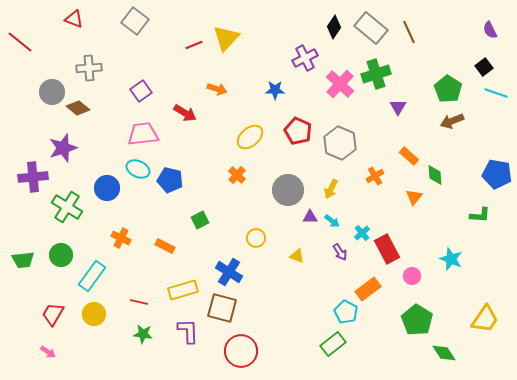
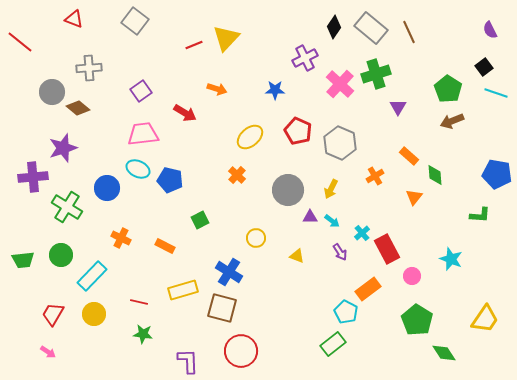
cyan rectangle at (92, 276): rotated 8 degrees clockwise
purple L-shape at (188, 331): moved 30 px down
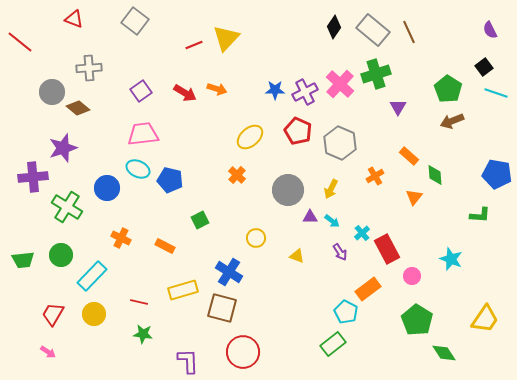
gray rectangle at (371, 28): moved 2 px right, 2 px down
purple cross at (305, 58): moved 34 px down
red arrow at (185, 113): moved 20 px up
red circle at (241, 351): moved 2 px right, 1 px down
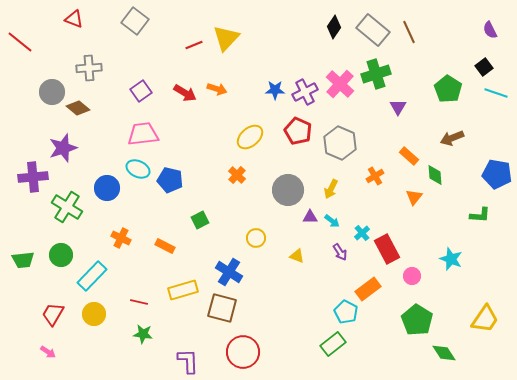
brown arrow at (452, 121): moved 17 px down
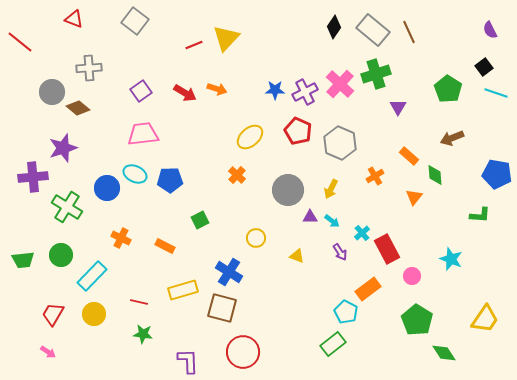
cyan ellipse at (138, 169): moved 3 px left, 5 px down
blue pentagon at (170, 180): rotated 15 degrees counterclockwise
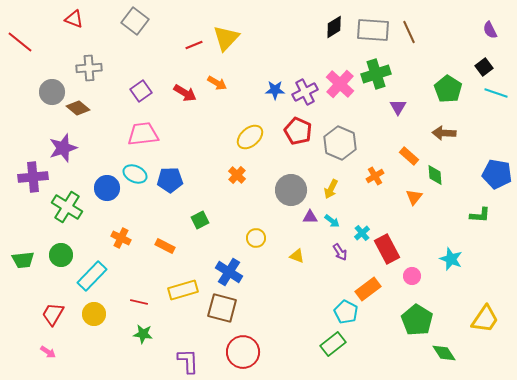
black diamond at (334, 27): rotated 25 degrees clockwise
gray rectangle at (373, 30): rotated 36 degrees counterclockwise
orange arrow at (217, 89): moved 6 px up; rotated 12 degrees clockwise
brown arrow at (452, 138): moved 8 px left, 5 px up; rotated 25 degrees clockwise
gray circle at (288, 190): moved 3 px right
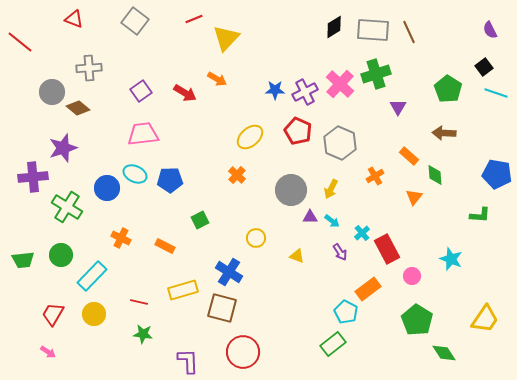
red line at (194, 45): moved 26 px up
orange arrow at (217, 83): moved 4 px up
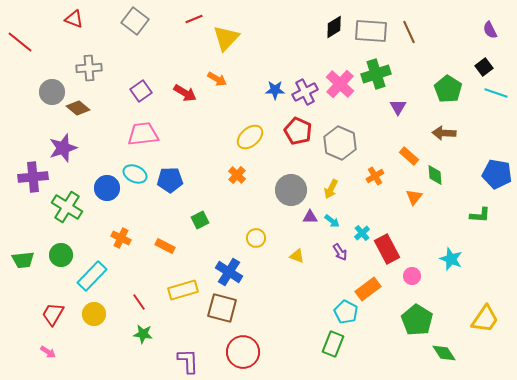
gray rectangle at (373, 30): moved 2 px left, 1 px down
red line at (139, 302): rotated 42 degrees clockwise
green rectangle at (333, 344): rotated 30 degrees counterclockwise
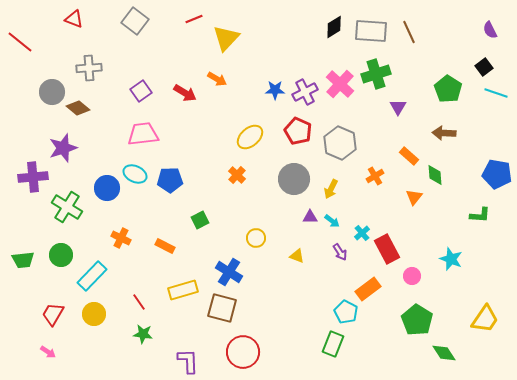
gray circle at (291, 190): moved 3 px right, 11 px up
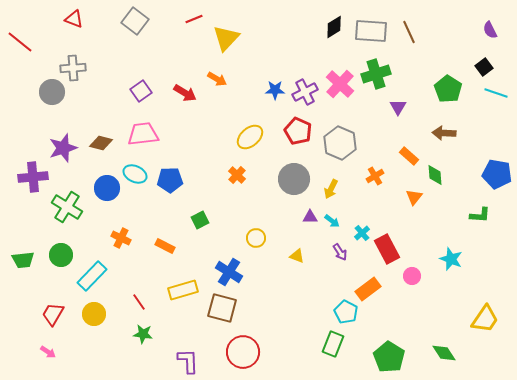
gray cross at (89, 68): moved 16 px left
brown diamond at (78, 108): moved 23 px right, 35 px down; rotated 25 degrees counterclockwise
green pentagon at (417, 320): moved 28 px left, 37 px down
